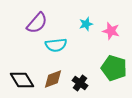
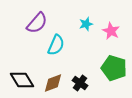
pink star: rotated 12 degrees clockwise
cyan semicircle: rotated 60 degrees counterclockwise
brown diamond: moved 4 px down
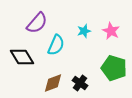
cyan star: moved 2 px left, 7 px down
black diamond: moved 23 px up
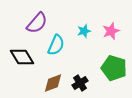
pink star: rotated 24 degrees clockwise
black cross: rotated 21 degrees clockwise
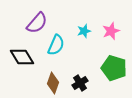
brown diamond: rotated 50 degrees counterclockwise
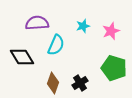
purple semicircle: rotated 135 degrees counterclockwise
cyan star: moved 1 px left, 5 px up
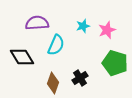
pink star: moved 4 px left, 1 px up
green pentagon: moved 1 px right, 5 px up
black cross: moved 5 px up
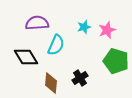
cyan star: moved 1 px right, 1 px down
black diamond: moved 4 px right
green pentagon: moved 1 px right, 2 px up
brown diamond: moved 2 px left; rotated 15 degrees counterclockwise
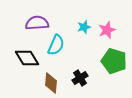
black diamond: moved 1 px right, 1 px down
green pentagon: moved 2 px left
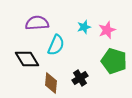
black diamond: moved 1 px down
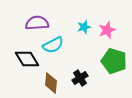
cyan semicircle: moved 3 px left; rotated 40 degrees clockwise
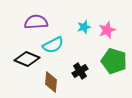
purple semicircle: moved 1 px left, 1 px up
black diamond: rotated 35 degrees counterclockwise
black cross: moved 7 px up
brown diamond: moved 1 px up
